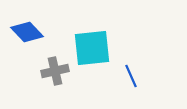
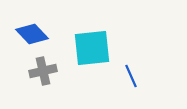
blue diamond: moved 5 px right, 2 px down
gray cross: moved 12 px left
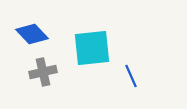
gray cross: moved 1 px down
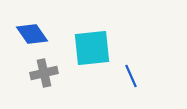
blue diamond: rotated 8 degrees clockwise
gray cross: moved 1 px right, 1 px down
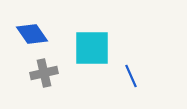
cyan square: rotated 6 degrees clockwise
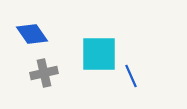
cyan square: moved 7 px right, 6 px down
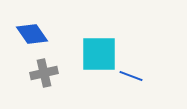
blue line: rotated 45 degrees counterclockwise
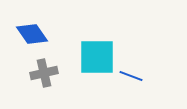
cyan square: moved 2 px left, 3 px down
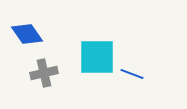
blue diamond: moved 5 px left
blue line: moved 1 px right, 2 px up
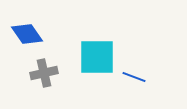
blue line: moved 2 px right, 3 px down
